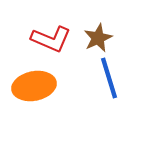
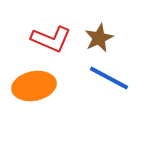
brown star: moved 1 px right
blue line: rotated 45 degrees counterclockwise
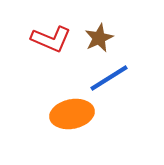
blue line: rotated 60 degrees counterclockwise
orange ellipse: moved 38 px right, 28 px down
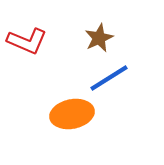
red L-shape: moved 24 px left, 2 px down
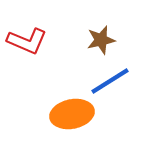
brown star: moved 2 px right, 2 px down; rotated 12 degrees clockwise
blue line: moved 1 px right, 3 px down
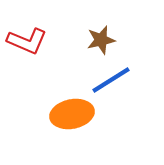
blue line: moved 1 px right, 1 px up
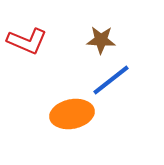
brown star: rotated 16 degrees clockwise
blue line: rotated 6 degrees counterclockwise
